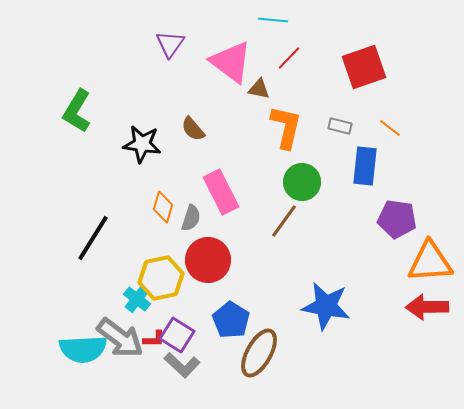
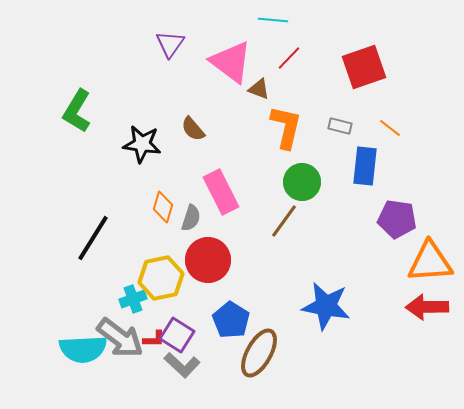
brown triangle: rotated 10 degrees clockwise
cyan cross: moved 4 px left; rotated 32 degrees clockwise
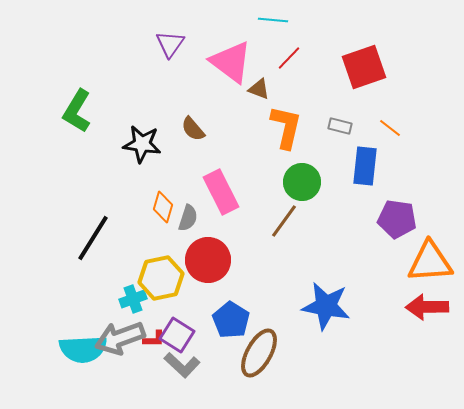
gray semicircle: moved 3 px left
gray arrow: rotated 123 degrees clockwise
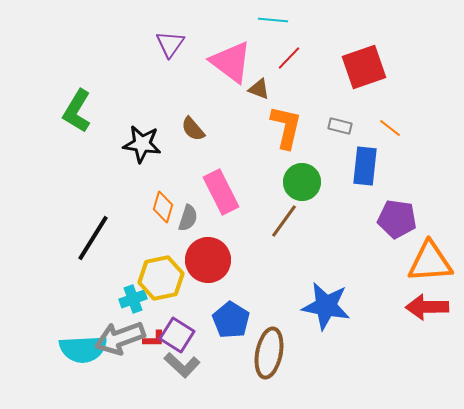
brown ellipse: moved 10 px right; rotated 18 degrees counterclockwise
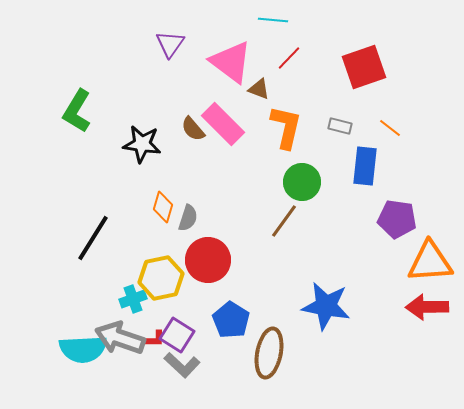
pink rectangle: moved 2 px right, 68 px up; rotated 18 degrees counterclockwise
gray arrow: rotated 39 degrees clockwise
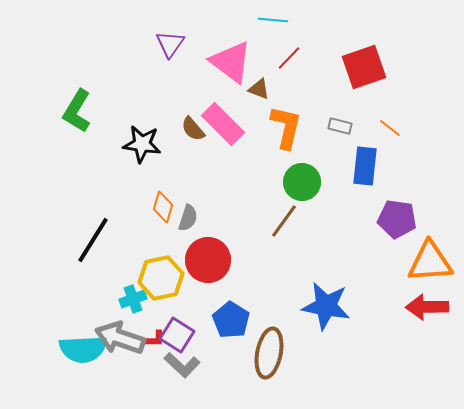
black line: moved 2 px down
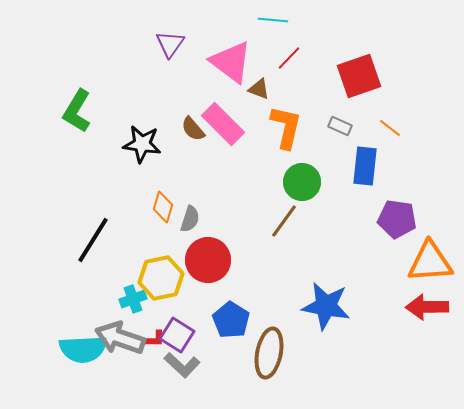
red square: moved 5 px left, 9 px down
gray rectangle: rotated 10 degrees clockwise
gray semicircle: moved 2 px right, 1 px down
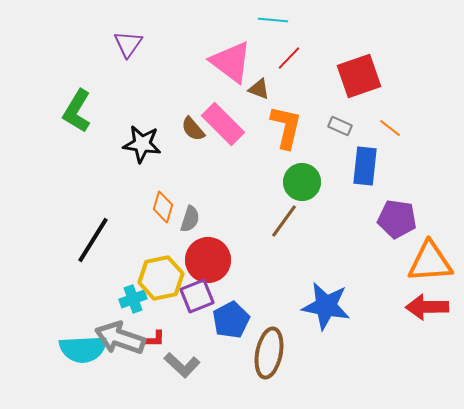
purple triangle: moved 42 px left
blue pentagon: rotated 12 degrees clockwise
purple square: moved 20 px right, 39 px up; rotated 36 degrees clockwise
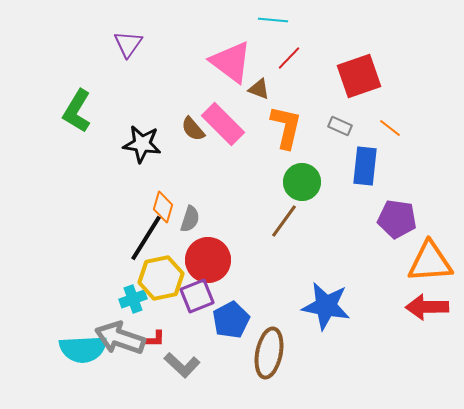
black line: moved 53 px right, 2 px up
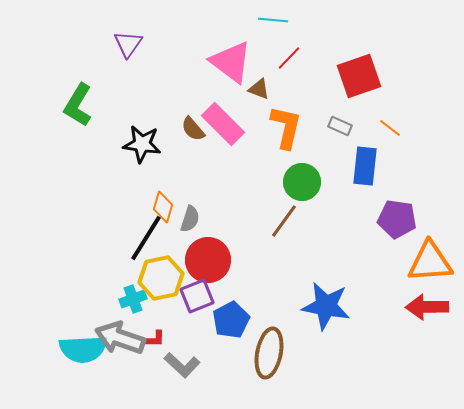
green L-shape: moved 1 px right, 6 px up
